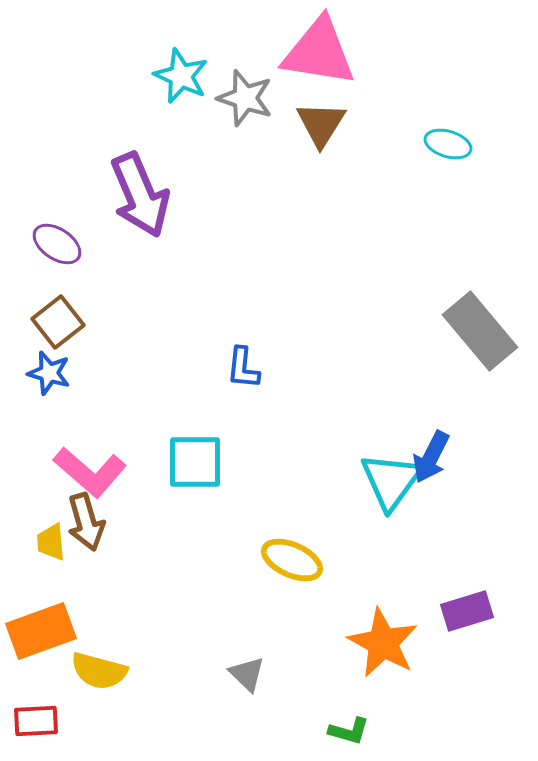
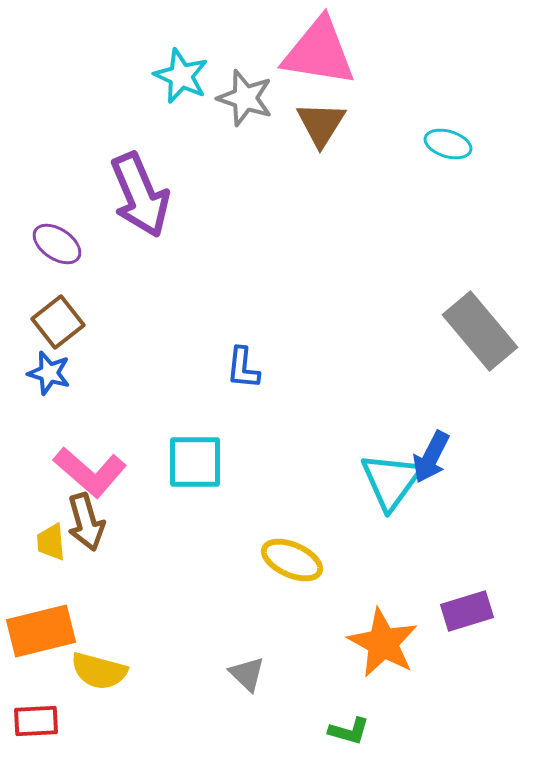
orange rectangle: rotated 6 degrees clockwise
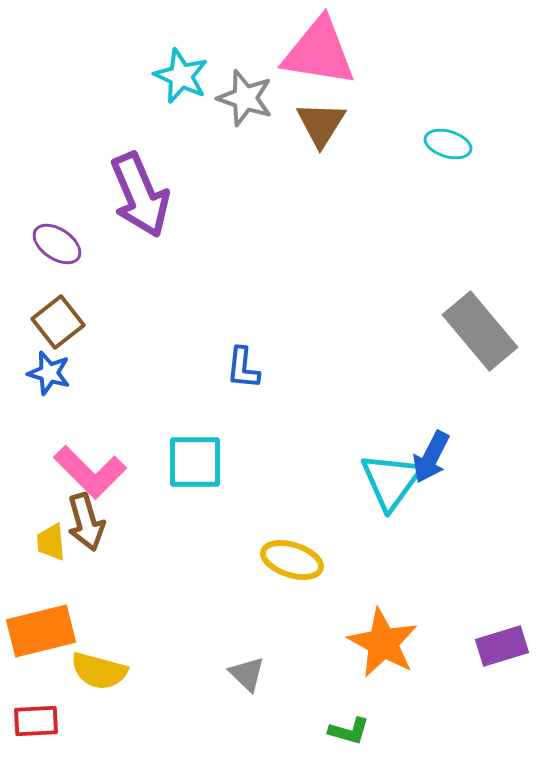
pink L-shape: rotated 4 degrees clockwise
yellow ellipse: rotated 6 degrees counterclockwise
purple rectangle: moved 35 px right, 35 px down
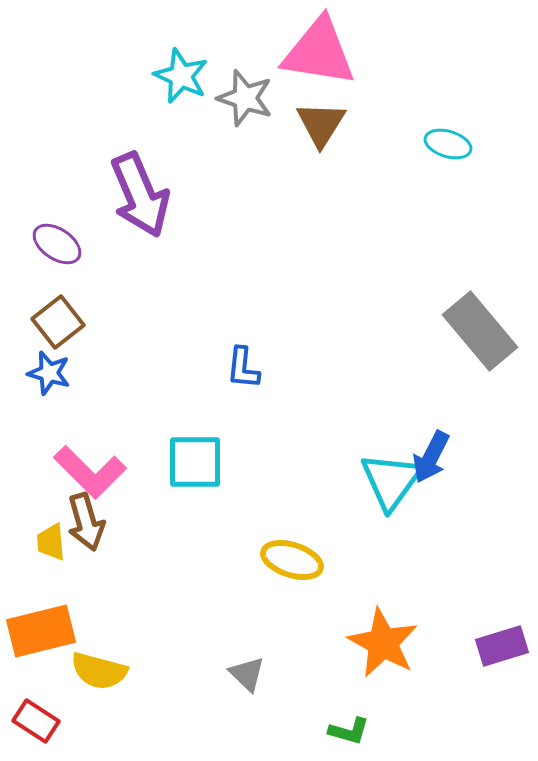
red rectangle: rotated 36 degrees clockwise
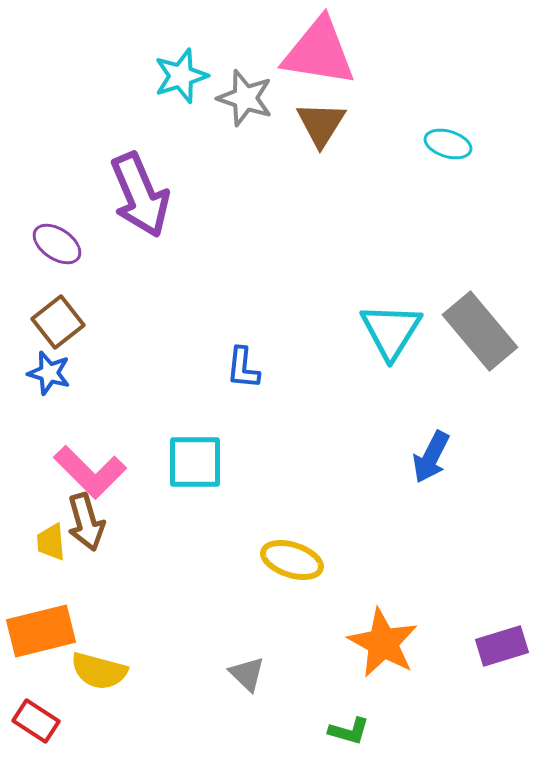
cyan star: rotated 30 degrees clockwise
cyan triangle: moved 150 px up; rotated 4 degrees counterclockwise
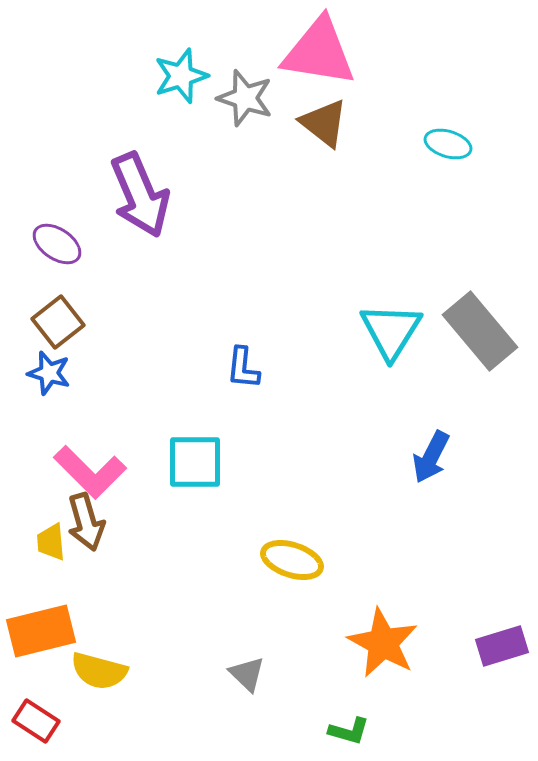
brown triangle: moved 3 px right, 1 px up; rotated 24 degrees counterclockwise
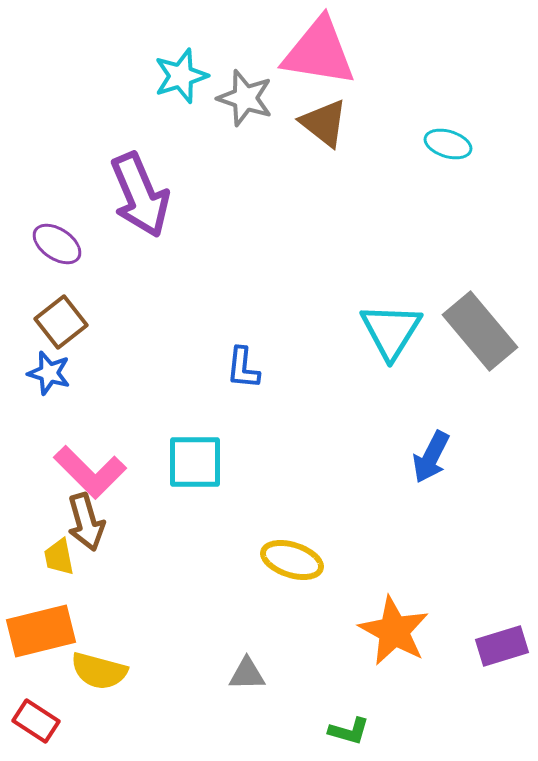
brown square: moved 3 px right
yellow trapezoid: moved 8 px right, 15 px down; rotated 6 degrees counterclockwise
orange star: moved 11 px right, 12 px up
gray triangle: rotated 45 degrees counterclockwise
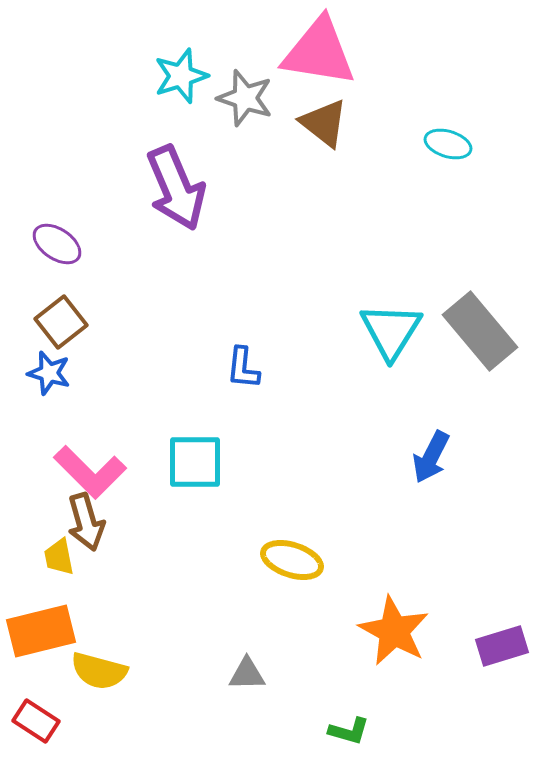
purple arrow: moved 36 px right, 7 px up
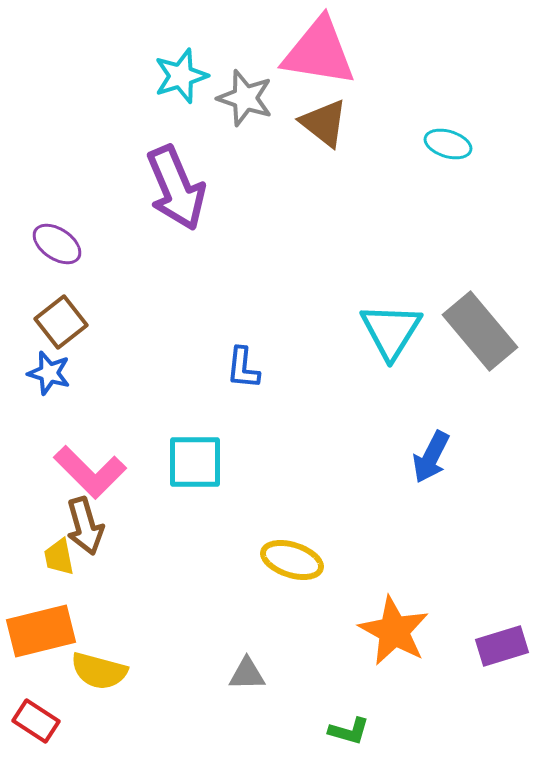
brown arrow: moved 1 px left, 4 px down
